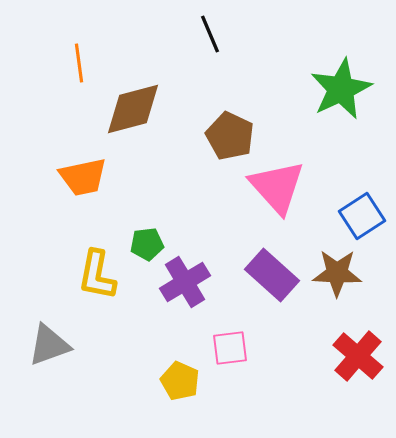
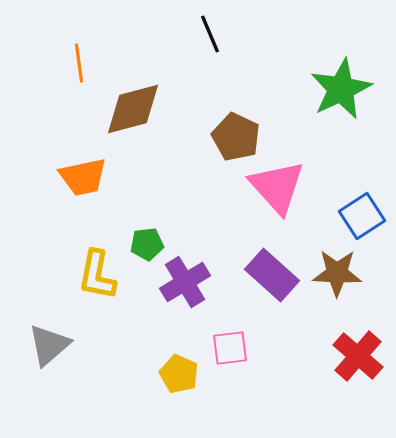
brown pentagon: moved 6 px right, 1 px down
gray triangle: rotated 21 degrees counterclockwise
yellow pentagon: moved 1 px left, 7 px up
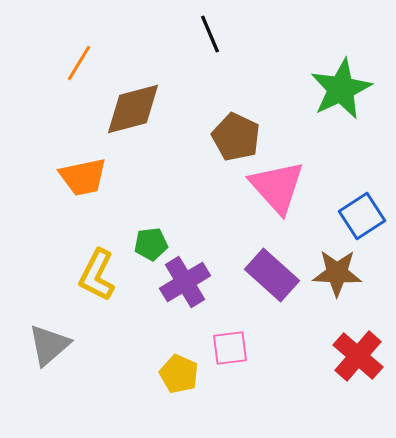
orange line: rotated 39 degrees clockwise
green pentagon: moved 4 px right
yellow L-shape: rotated 16 degrees clockwise
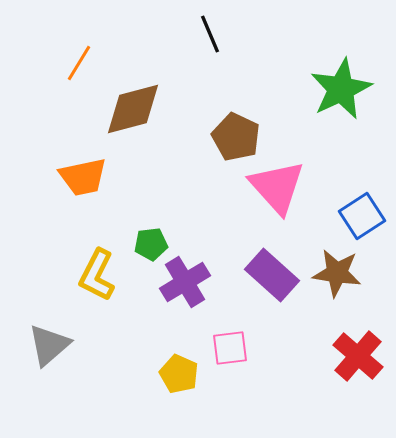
brown star: rotated 6 degrees clockwise
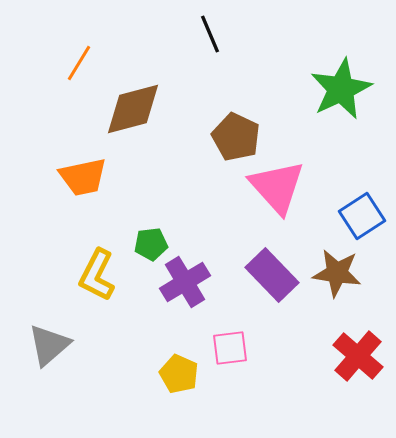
purple rectangle: rotated 4 degrees clockwise
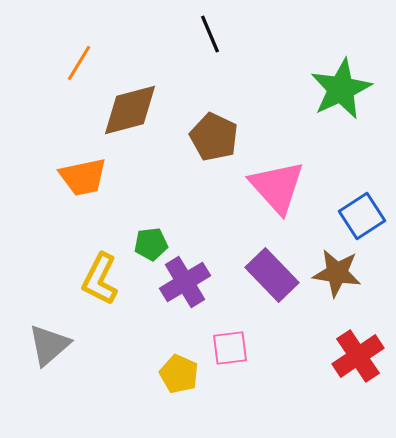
brown diamond: moved 3 px left, 1 px down
brown pentagon: moved 22 px left
yellow L-shape: moved 3 px right, 4 px down
red cross: rotated 15 degrees clockwise
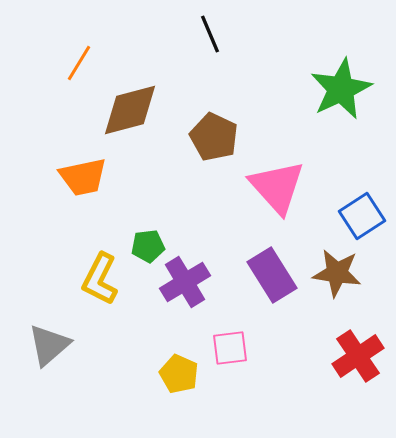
green pentagon: moved 3 px left, 2 px down
purple rectangle: rotated 12 degrees clockwise
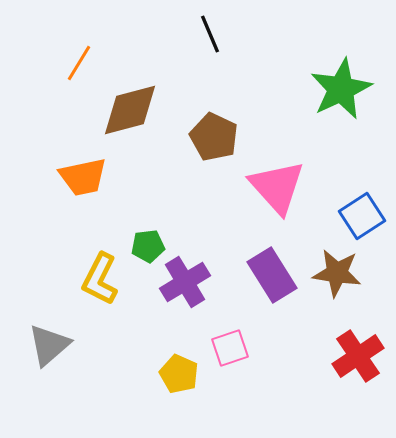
pink square: rotated 12 degrees counterclockwise
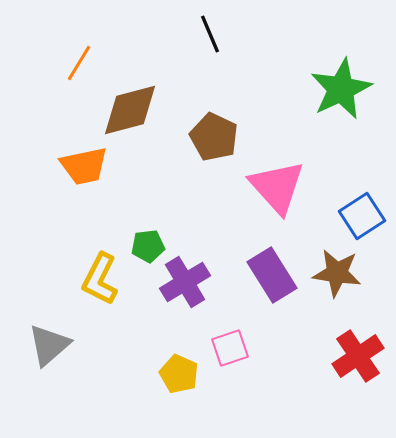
orange trapezoid: moved 1 px right, 11 px up
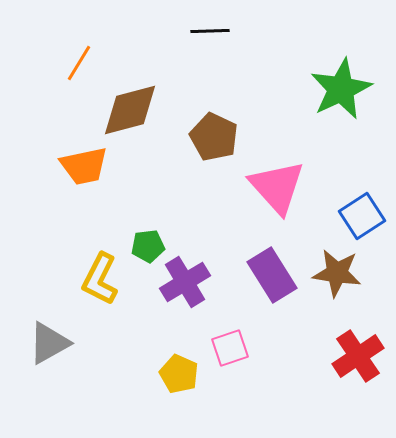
black line: moved 3 px up; rotated 69 degrees counterclockwise
gray triangle: moved 2 px up; rotated 12 degrees clockwise
